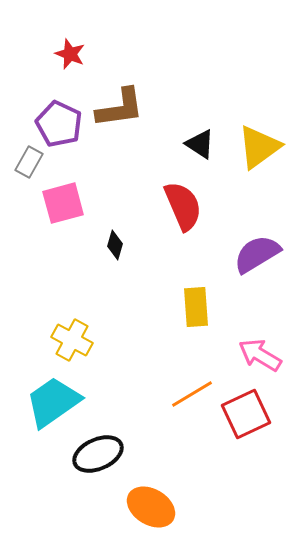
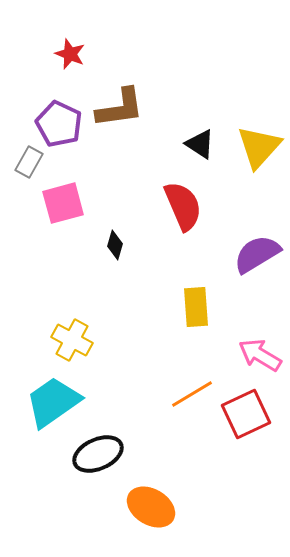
yellow triangle: rotated 12 degrees counterclockwise
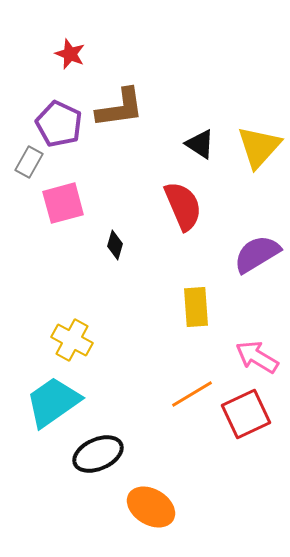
pink arrow: moved 3 px left, 2 px down
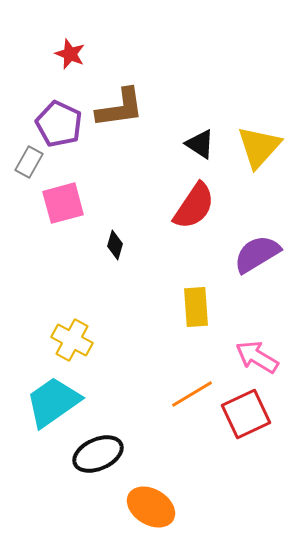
red semicircle: moved 11 px right; rotated 57 degrees clockwise
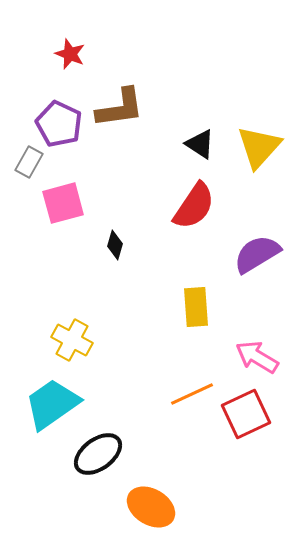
orange line: rotated 6 degrees clockwise
cyan trapezoid: moved 1 px left, 2 px down
black ellipse: rotated 12 degrees counterclockwise
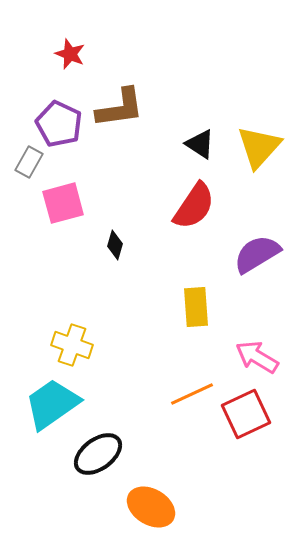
yellow cross: moved 5 px down; rotated 9 degrees counterclockwise
